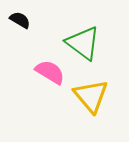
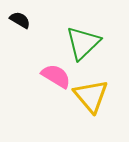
green triangle: rotated 39 degrees clockwise
pink semicircle: moved 6 px right, 4 px down
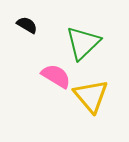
black semicircle: moved 7 px right, 5 px down
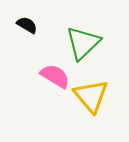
pink semicircle: moved 1 px left
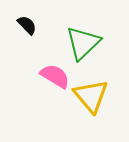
black semicircle: rotated 15 degrees clockwise
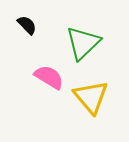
pink semicircle: moved 6 px left, 1 px down
yellow triangle: moved 1 px down
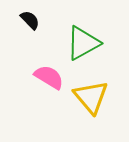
black semicircle: moved 3 px right, 5 px up
green triangle: rotated 15 degrees clockwise
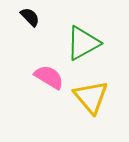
black semicircle: moved 3 px up
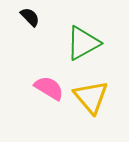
pink semicircle: moved 11 px down
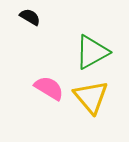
black semicircle: rotated 15 degrees counterclockwise
green triangle: moved 9 px right, 9 px down
